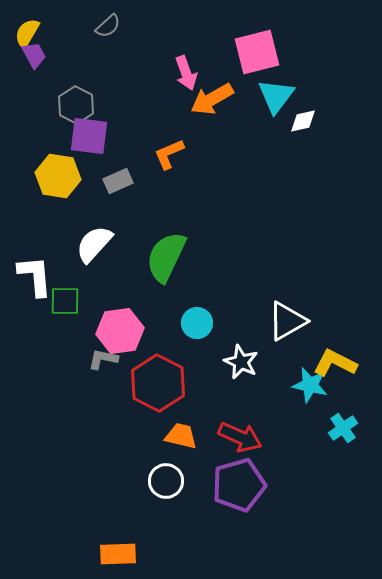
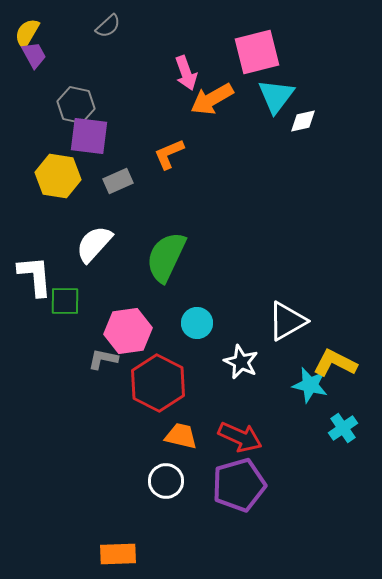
gray hexagon: rotated 15 degrees counterclockwise
pink hexagon: moved 8 px right
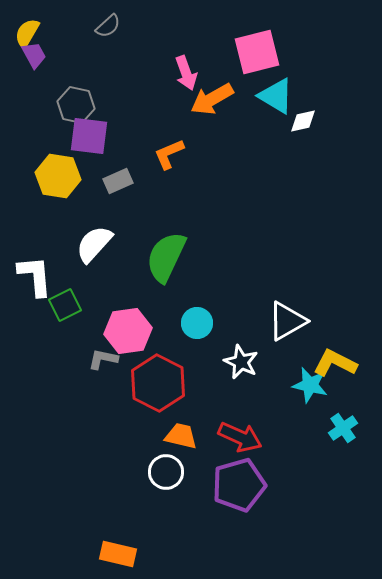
cyan triangle: rotated 36 degrees counterclockwise
green square: moved 4 px down; rotated 28 degrees counterclockwise
white circle: moved 9 px up
orange rectangle: rotated 15 degrees clockwise
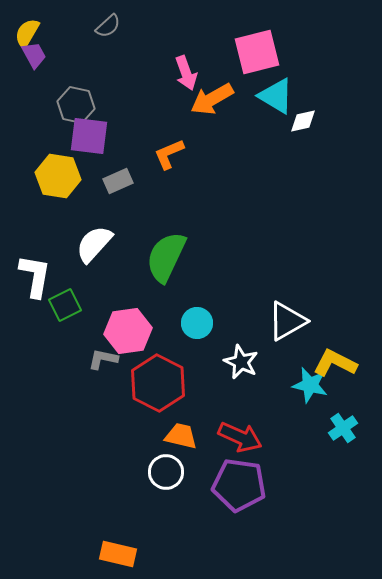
white L-shape: rotated 15 degrees clockwise
purple pentagon: rotated 24 degrees clockwise
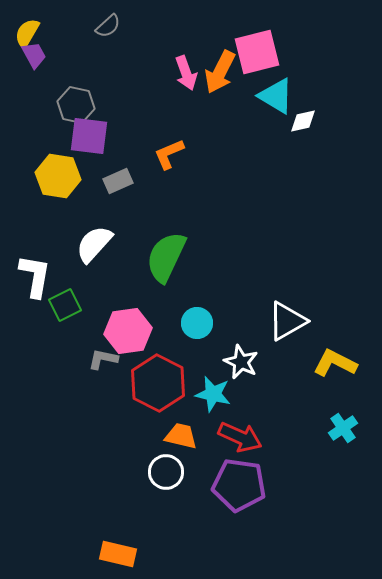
orange arrow: moved 8 px right, 27 px up; rotated 33 degrees counterclockwise
cyan star: moved 97 px left, 9 px down
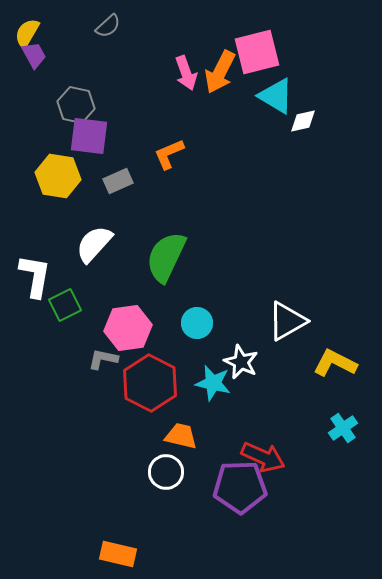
pink hexagon: moved 3 px up
red hexagon: moved 8 px left
cyan star: moved 11 px up
red arrow: moved 23 px right, 20 px down
purple pentagon: moved 1 px right, 2 px down; rotated 10 degrees counterclockwise
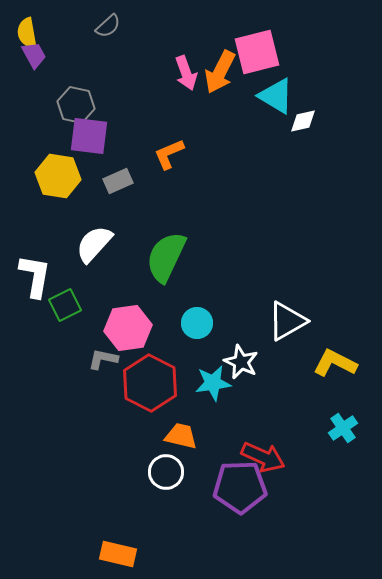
yellow semicircle: rotated 40 degrees counterclockwise
cyan star: rotated 21 degrees counterclockwise
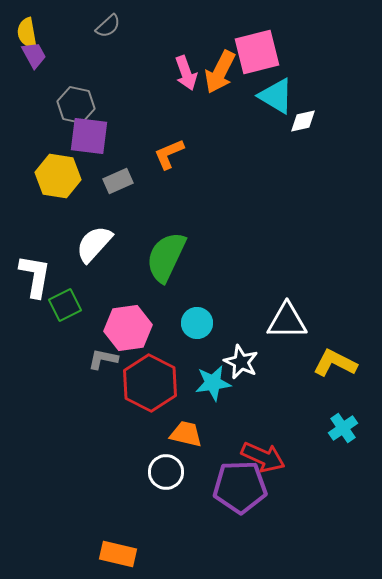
white triangle: rotated 30 degrees clockwise
orange trapezoid: moved 5 px right, 2 px up
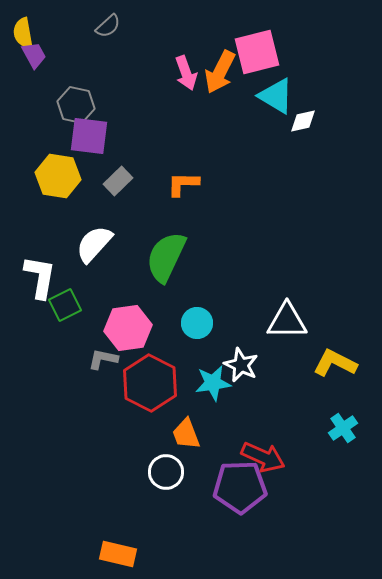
yellow semicircle: moved 4 px left
orange L-shape: moved 14 px right, 30 px down; rotated 24 degrees clockwise
gray rectangle: rotated 20 degrees counterclockwise
white L-shape: moved 5 px right, 1 px down
white star: moved 3 px down
orange trapezoid: rotated 124 degrees counterclockwise
